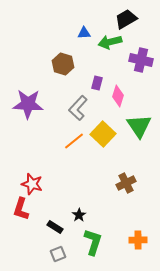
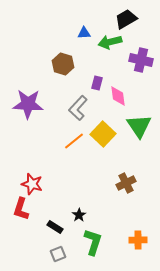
pink diamond: rotated 25 degrees counterclockwise
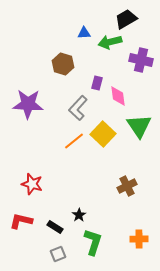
brown cross: moved 1 px right, 3 px down
red L-shape: moved 12 px down; rotated 85 degrees clockwise
orange cross: moved 1 px right, 1 px up
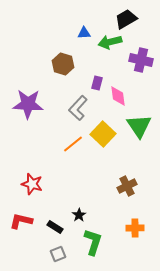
orange line: moved 1 px left, 3 px down
orange cross: moved 4 px left, 11 px up
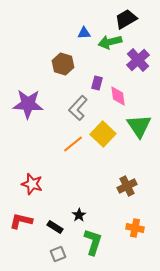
purple cross: moved 3 px left; rotated 35 degrees clockwise
orange cross: rotated 12 degrees clockwise
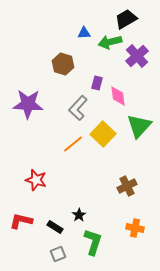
purple cross: moved 1 px left, 4 px up
green triangle: rotated 16 degrees clockwise
red star: moved 4 px right, 4 px up
